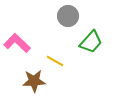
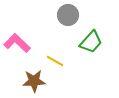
gray circle: moved 1 px up
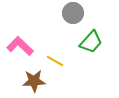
gray circle: moved 5 px right, 2 px up
pink L-shape: moved 3 px right, 3 px down
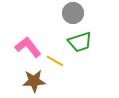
green trapezoid: moved 11 px left; rotated 30 degrees clockwise
pink L-shape: moved 8 px right, 1 px down; rotated 8 degrees clockwise
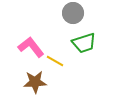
green trapezoid: moved 4 px right, 1 px down
pink L-shape: moved 3 px right
brown star: moved 1 px right, 1 px down
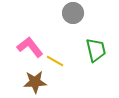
green trapezoid: moved 12 px right, 7 px down; rotated 85 degrees counterclockwise
pink L-shape: moved 1 px left
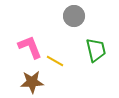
gray circle: moved 1 px right, 3 px down
pink L-shape: rotated 16 degrees clockwise
brown star: moved 3 px left
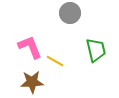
gray circle: moved 4 px left, 3 px up
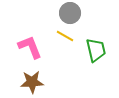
yellow line: moved 10 px right, 25 px up
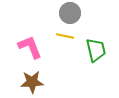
yellow line: rotated 18 degrees counterclockwise
